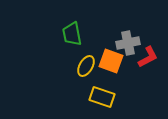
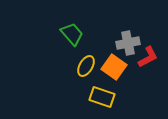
green trapezoid: rotated 150 degrees clockwise
orange square: moved 3 px right, 6 px down; rotated 15 degrees clockwise
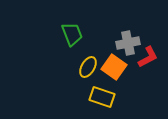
green trapezoid: rotated 20 degrees clockwise
yellow ellipse: moved 2 px right, 1 px down
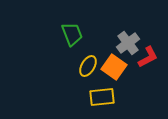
gray cross: rotated 25 degrees counterclockwise
yellow ellipse: moved 1 px up
yellow rectangle: rotated 25 degrees counterclockwise
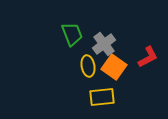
gray cross: moved 24 px left, 1 px down
yellow ellipse: rotated 40 degrees counterclockwise
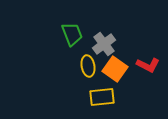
red L-shape: moved 8 px down; rotated 55 degrees clockwise
orange square: moved 1 px right, 2 px down
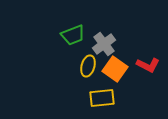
green trapezoid: moved 1 px right, 1 px down; rotated 90 degrees clockwise
yellow ellipse: rotated 25 degrees clockwise
yellow rectangle: moved 1 px down
